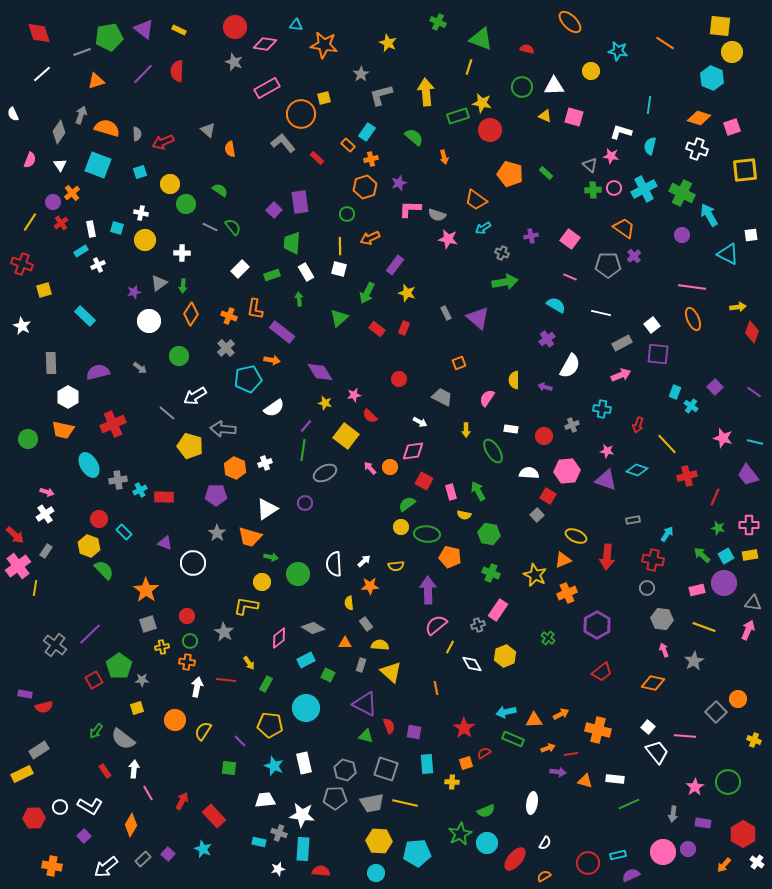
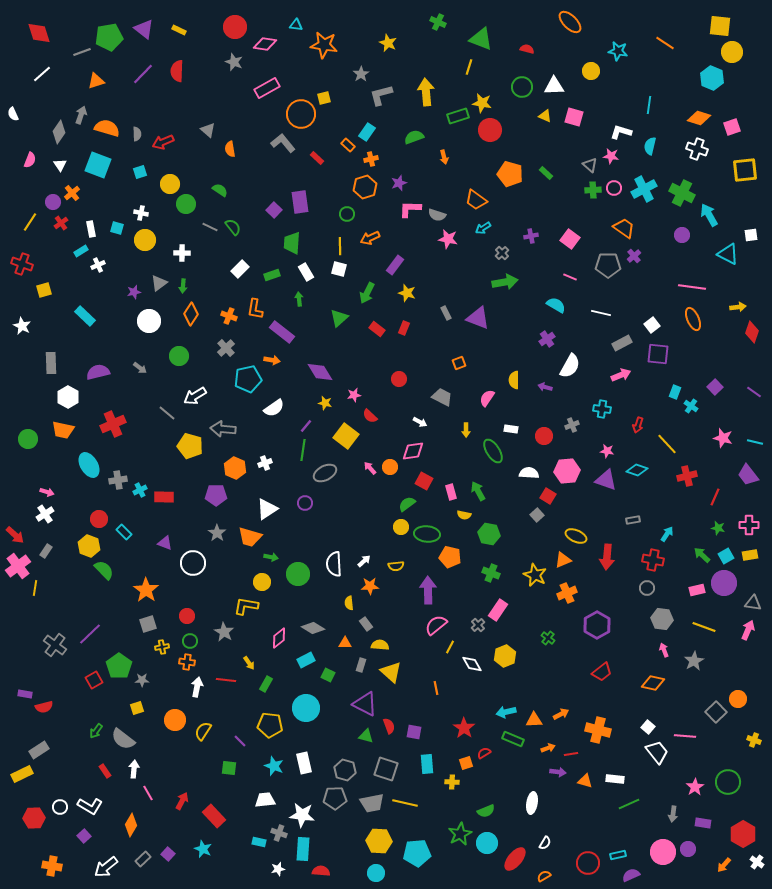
green semicircle at (414, 137): rotated 60 degrees counterclockwise
gray cross at (502, 253): rotated 24 degrees clockwise
purple triangle at (478, 318): rotated 20 degrees counterclockwise
gray cross at (478, 625): rotated 24 degrees counterclockwise
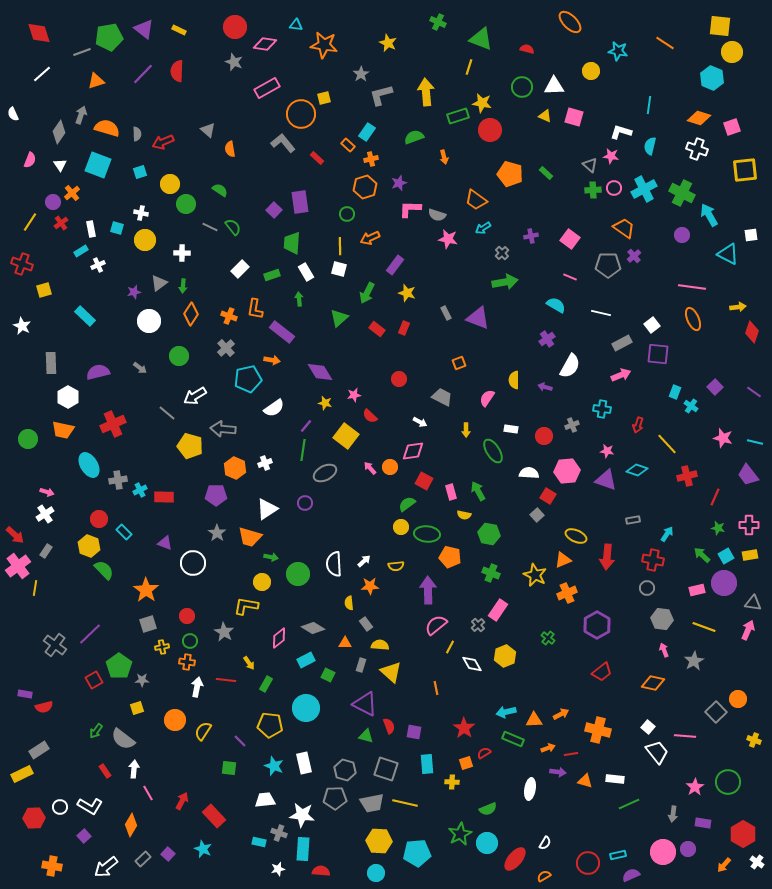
white ellipse at (532, 803): moved 2 px left, 14 px up
green semicircle at (486, 811): moved 2 px right, 2 px up
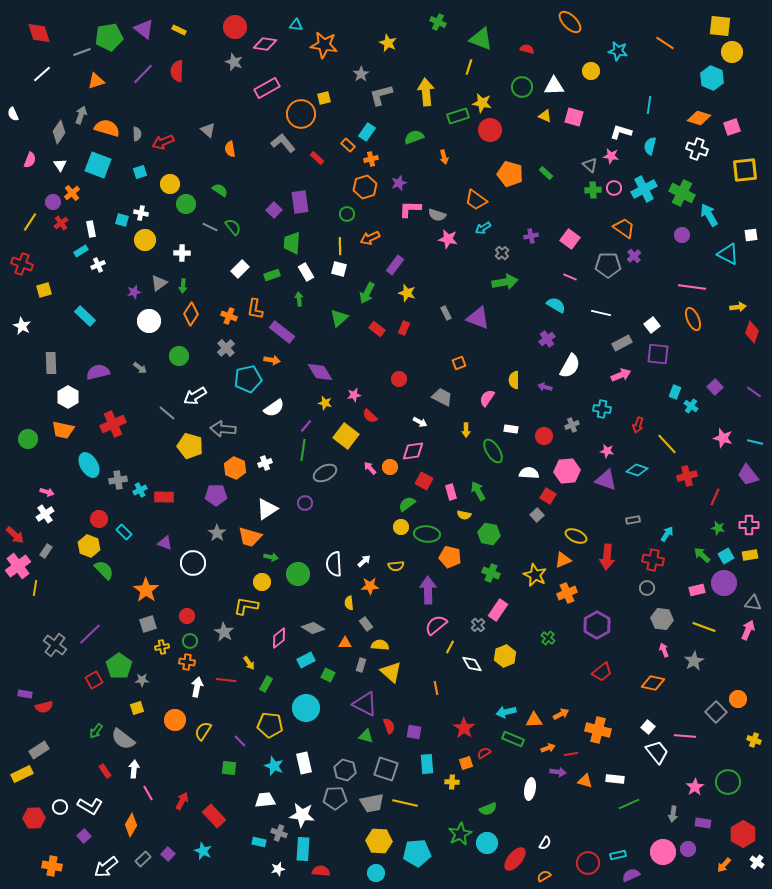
cyan square at (117, 228): moved 5 px right, 8 px up
cyan star at (203, 849): moved 2 px down
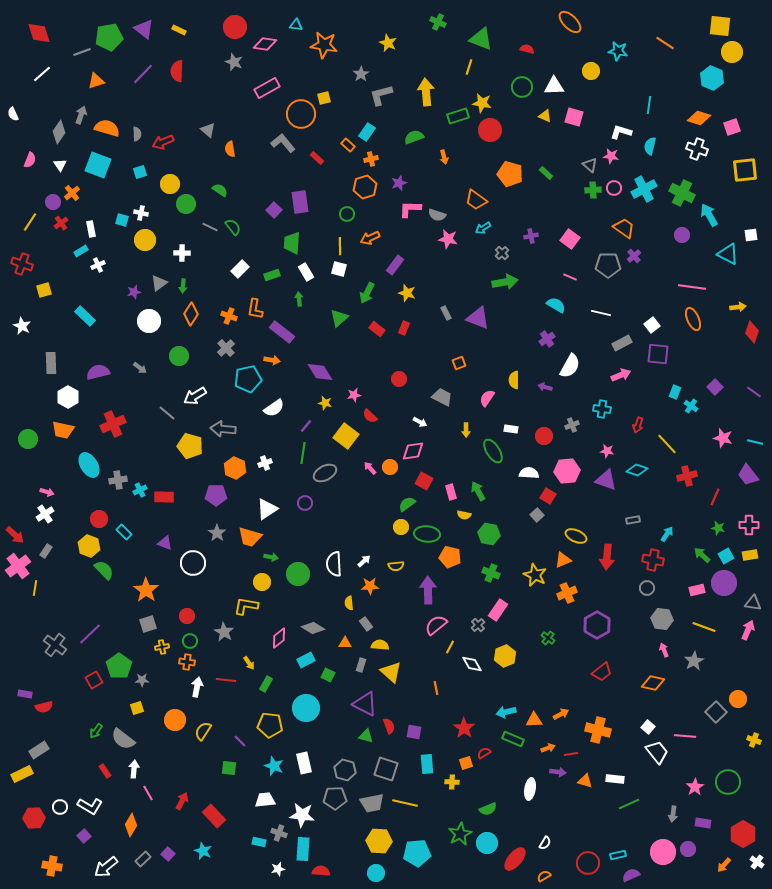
green line at (303, 450): moved 3 px down
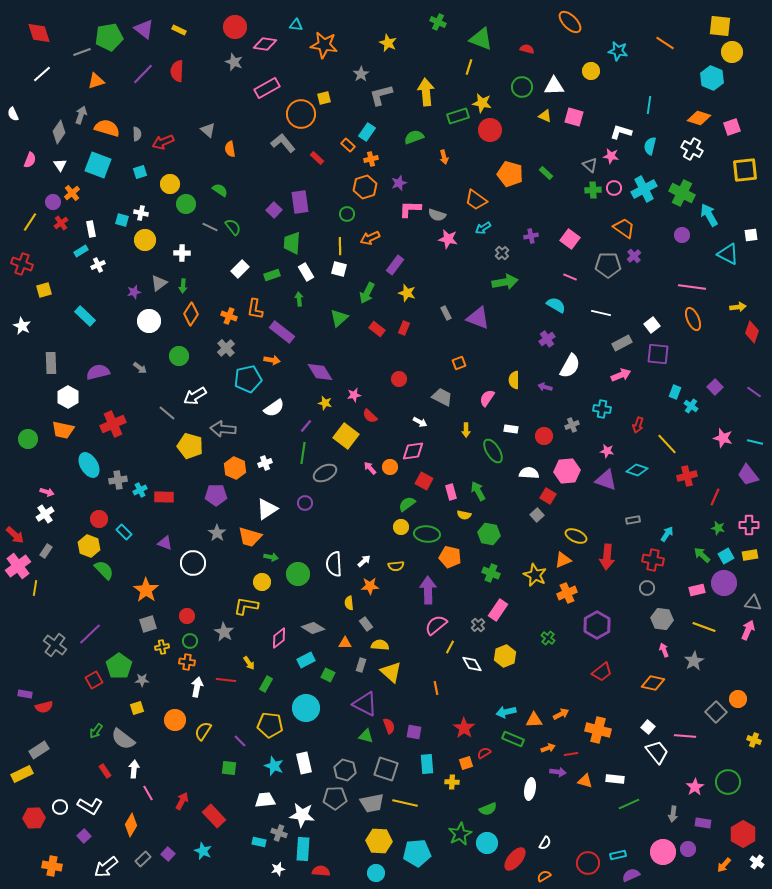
white cross at (697, 149): moved 5 px left; rotated 10 degrees clockwise
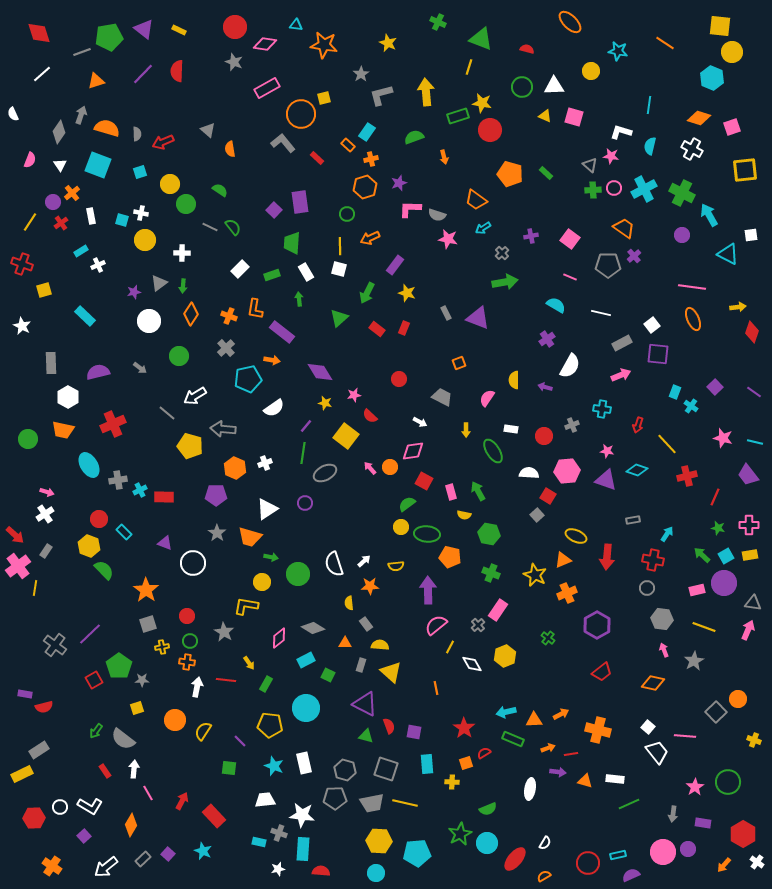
white rectangle at (91, 229): moved 13 px up
white semicircle at (334, 564): rotated 15 degrees counterclockwise
orange cross at (52, 866): rotated 24 degrees clockwise
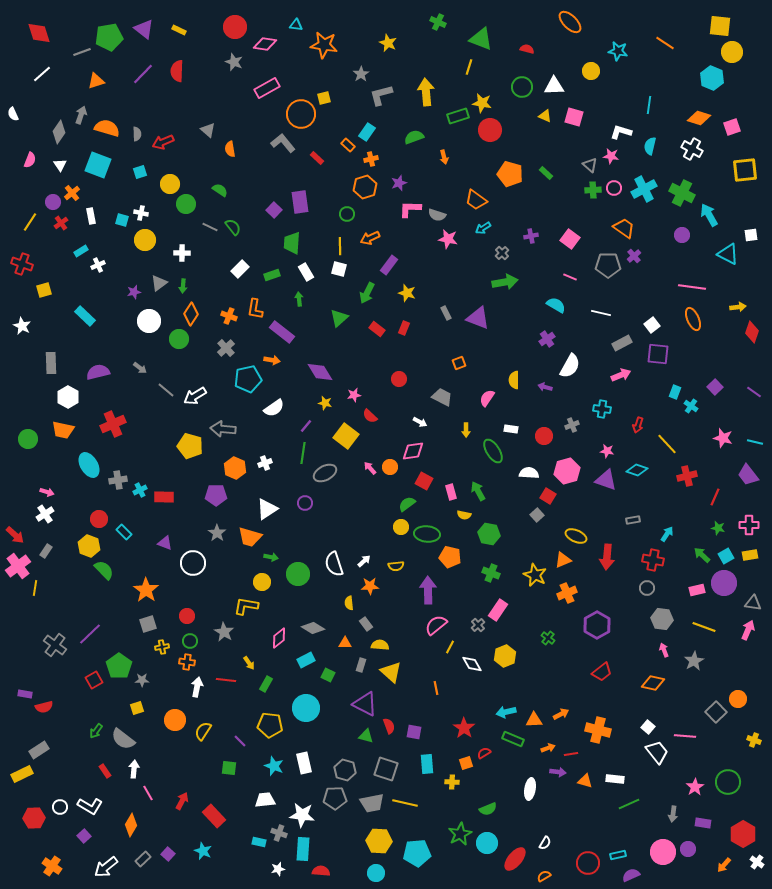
purple rectangle at (395, 265): moved 6 px left
green circle at (179, 356): moved 17 px up
gray line at (167, 413): moved 1 px left, 23 px up
pink hexagon at (567, 471): rotated 10 degrees counterclockwise
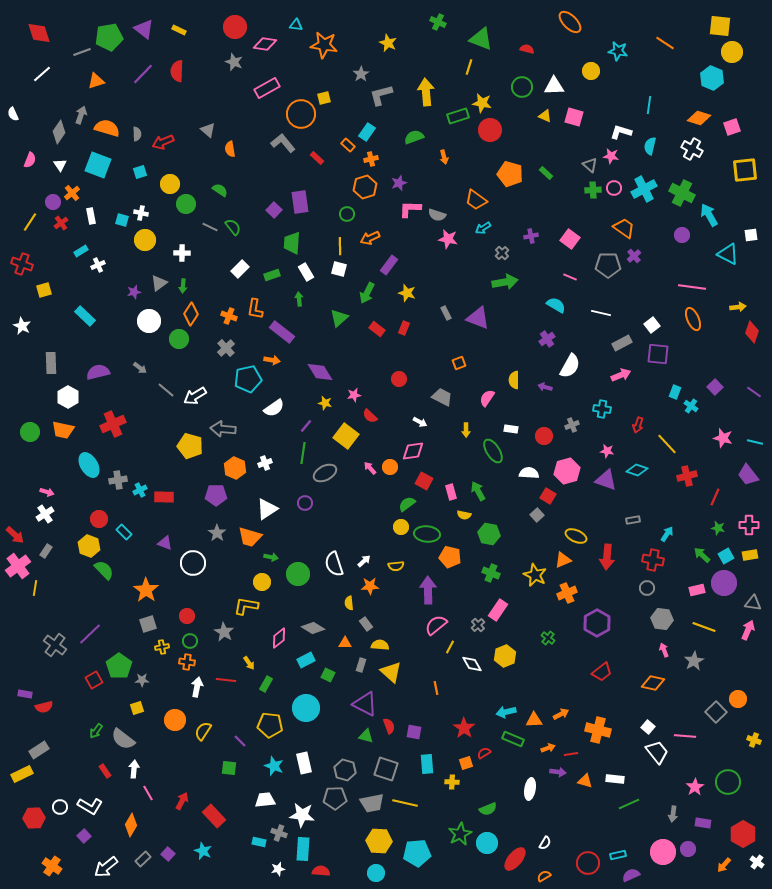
green circle at (28, 439): moved 2 px right, 7 px up
purple hexagon at (597, 625): moved 2 px up
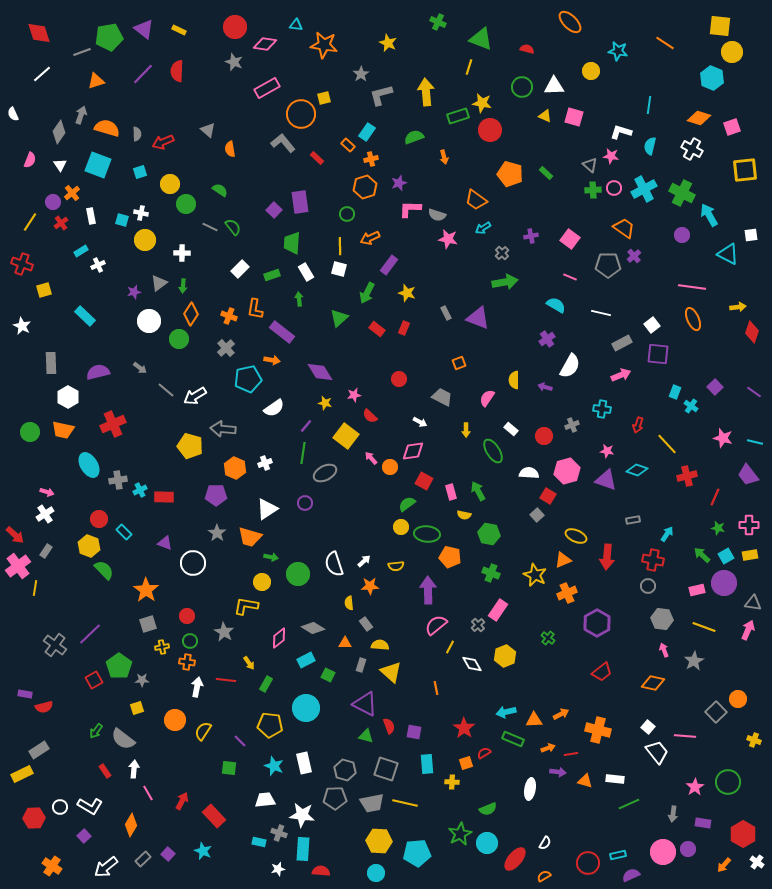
white rectangle at (511, 429): rotated 32 degrees clockwise
pink arrow at (370, 468): moved 1 px right, 10 px up
gray circle at (647, 588): moved 1 px right, 2 px up
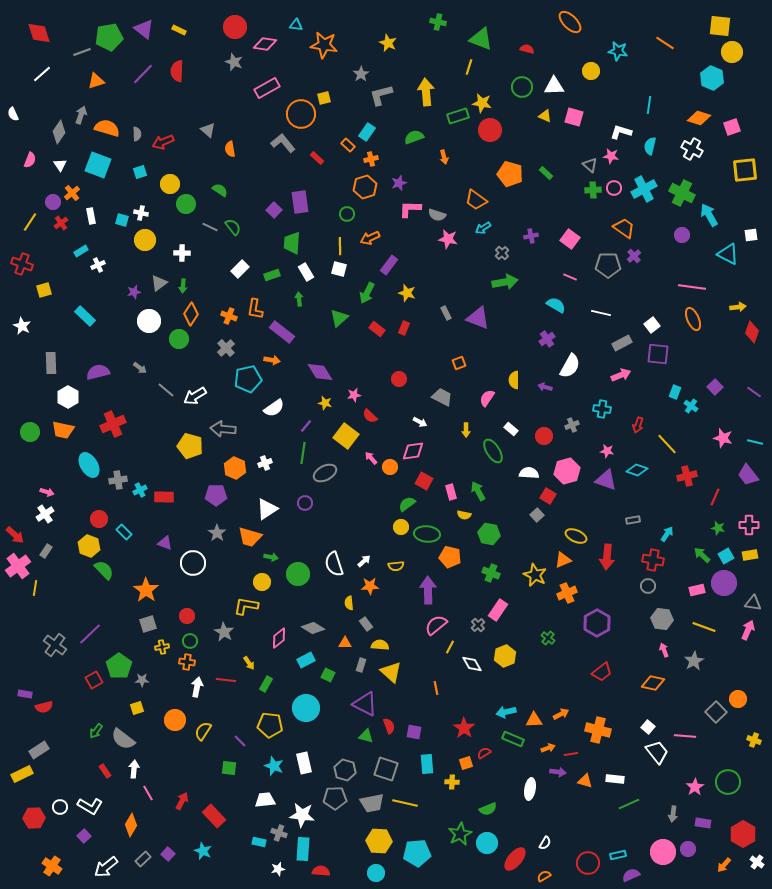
green cross at (438, 22): rotated 14 degrees counterclockwise
